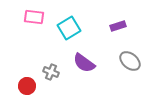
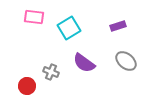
gray ellipse: moved 4 px left
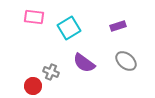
red circle: moved 6 px right
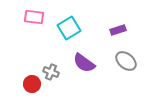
purple rectangle: moved 4 px down
red circle: moved 1 px left, 2 px up
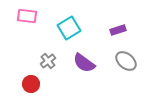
pink rectangle: moved 7 px left, 1 px up
gray cross: moved 3 px left, 11 px up; rotated 28 degrees clockwise
red circle: moved 1 px left
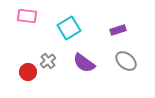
red circle: moved 3 px left, 12 px up
